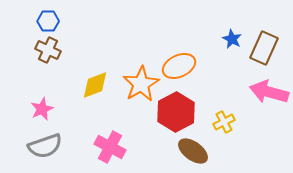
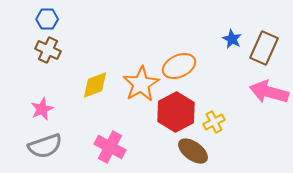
blue hexagon: moved 1 px left, 2 px up
yellow cross: moved 10 px left
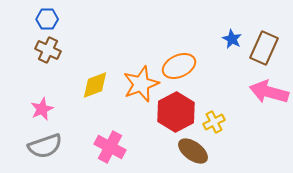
orange star: rotated 9 degrees clockwise
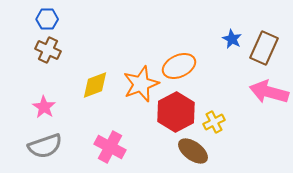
pink star: moved 2 px right, 2 px up; rotated 15 degrees counterclockwise
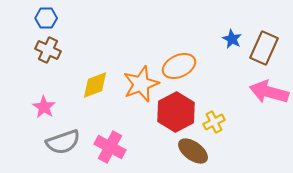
blue hexagon: moved 1 px left, 1 px up
gray semicircle: moved 18 px right, 4 px up
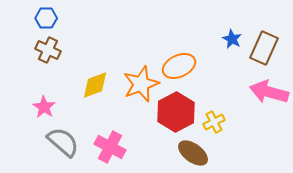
gray semicircle: rotated 120 degrees counterclockwise
brown ellipse: moved 2 px down
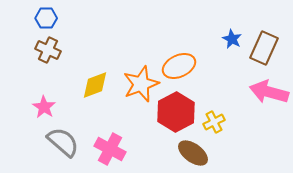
pink cross: moved 2 px down
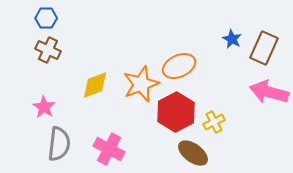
gray semicircle: moved 4 px left, 2 px down; rotated 56 degrees clockwise
pink cross: moved 1 px left
